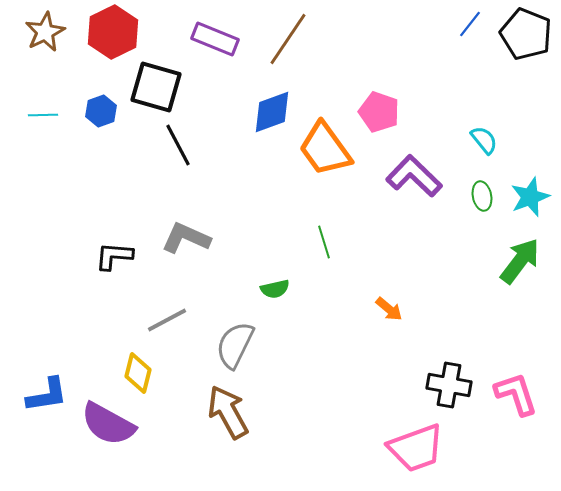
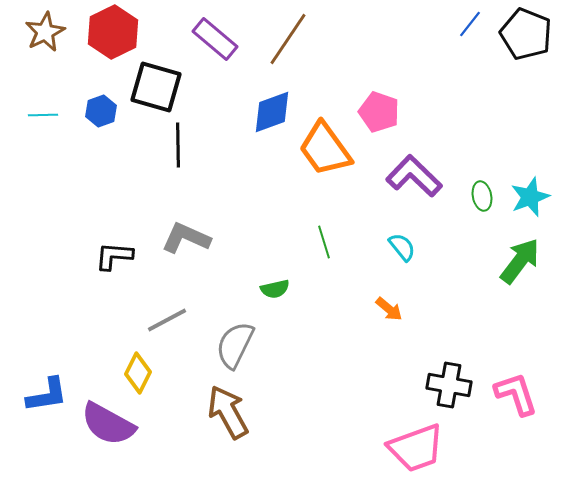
purple rectangle: rotated 18 degrees clockwise
cyan semicircle: moved 82 px left, 107 px down
black line: rotated 27 degrees clockwise
yellow diamond: rotated 12 degrees clockwise
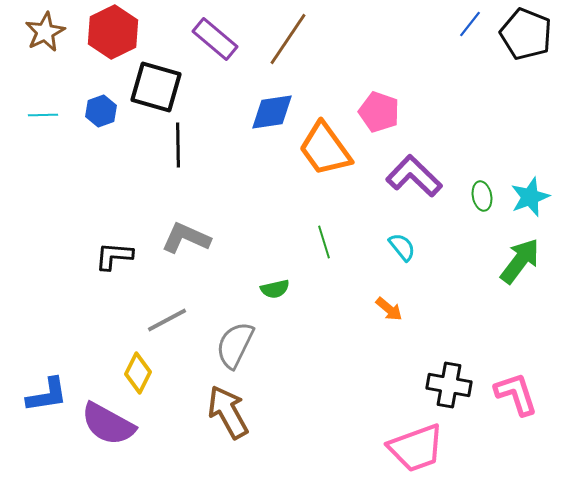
blue diamond: rotated 12 degrees clockwise
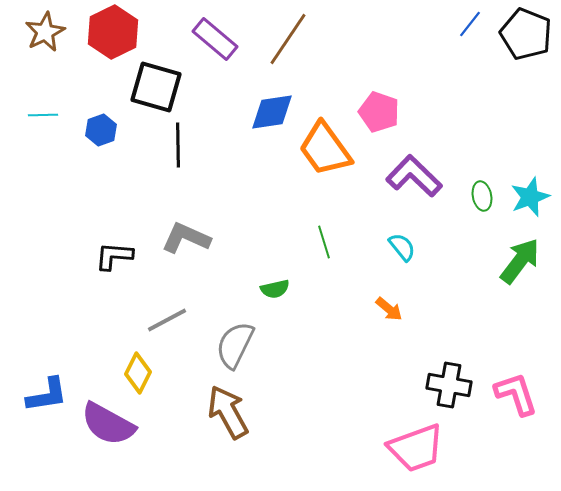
blue hexagon: moved 19 px down
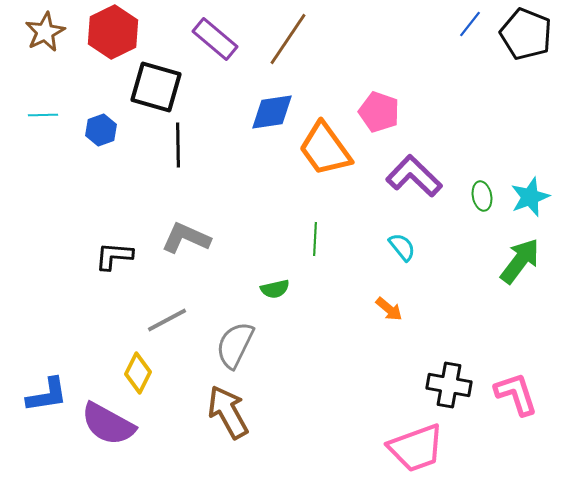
green line: moved 9 px left, 3 px up; rotated 20 degrees clockwise
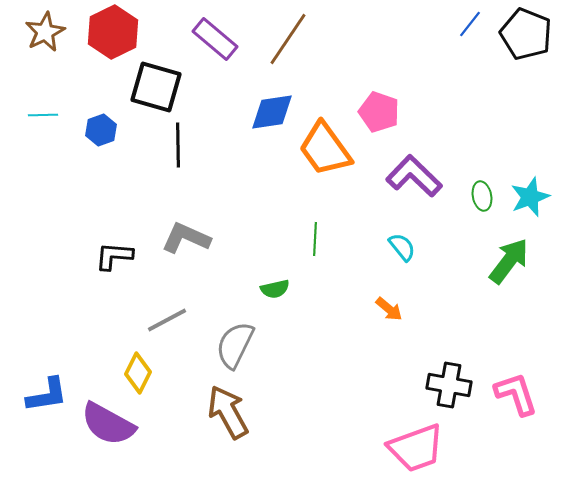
green arrow: moved 11 px left
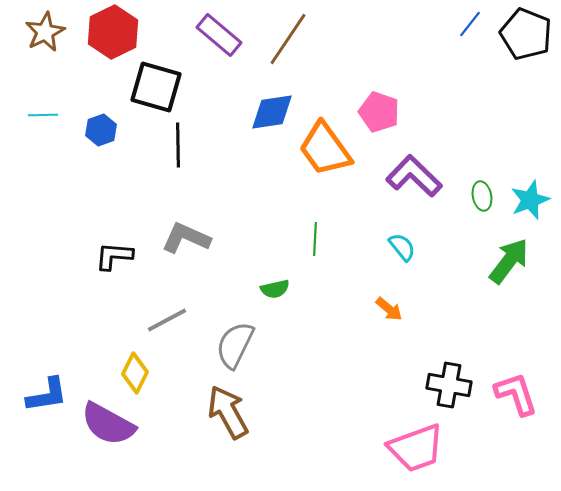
purple rectangle: moved 4 px right, 4 px up
cyan star: moved 3 px down
yellow diamond: moved 3 px left
